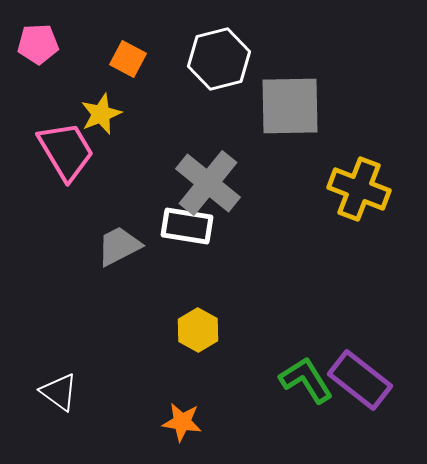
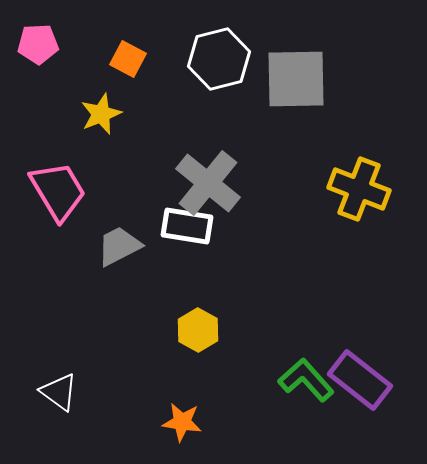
gray square: moved 6 px right, 27 px up
pink trapezoid: moved 8 px left, 40 px down
green L-shape: rotated 10 degrees counterclockwise
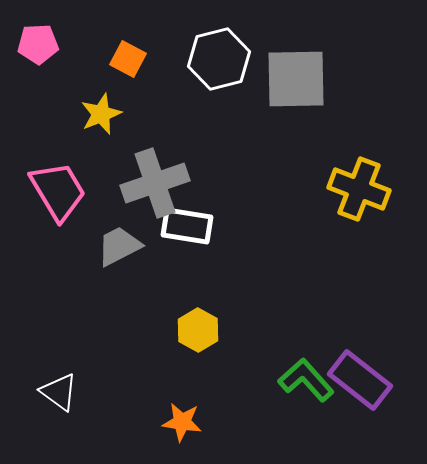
gray cross: moved 53 px left; rotated 32 degrees clockwise
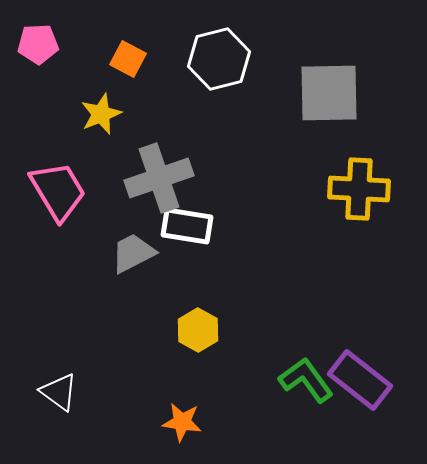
gray square: moved 33 px right, 14 px down
gray cross: moved 4 px right, 5 px up
yellow cross: rotated 18 degrees counterclockwise
gray trapezoid: moved 14 px right, 7 px down
green L-shape: rotated 6 degrees clockwise
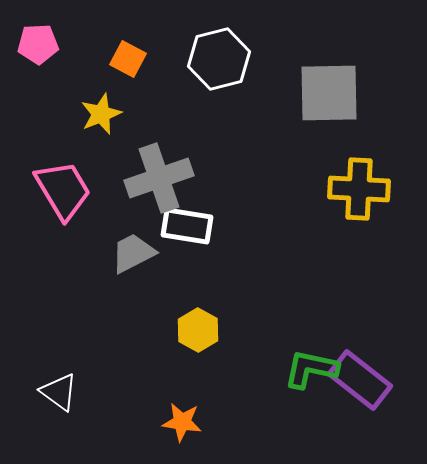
pink trapezoid: moved 5 px right, 1 px up
green L-shape: moved 5 px right, 11 px up; rotated 42 degrees counterclockwise
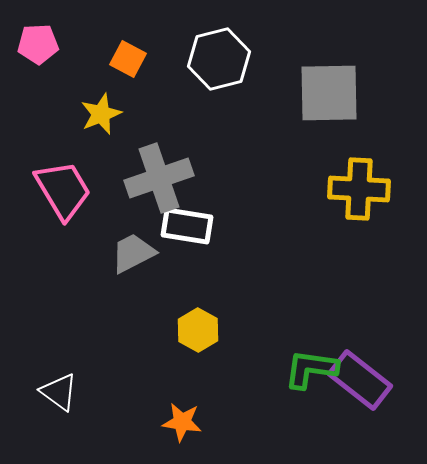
green L-shape: rotated 4 degrees counterclockwise
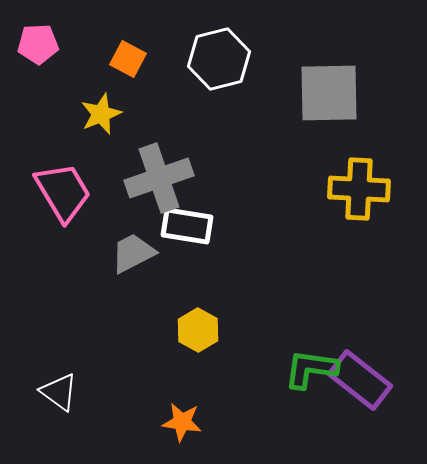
pink trapezoid: moved 2 px down
